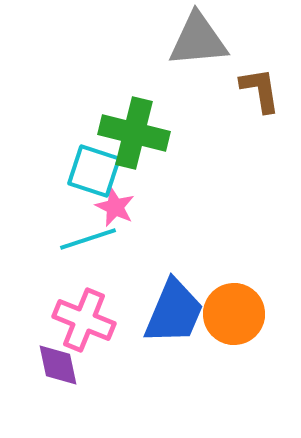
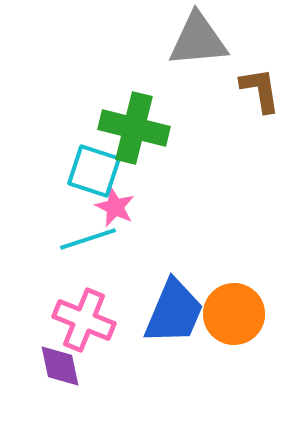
green cross: moved 5 px up
purple diamond: moved 2 px right, 1 px down
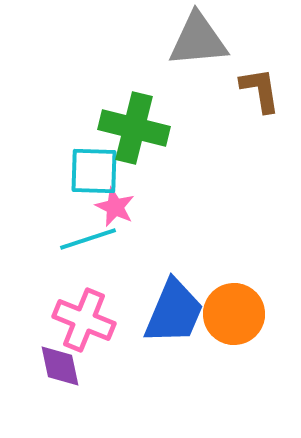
cyan square: rotated 16 degrees counterclockwise
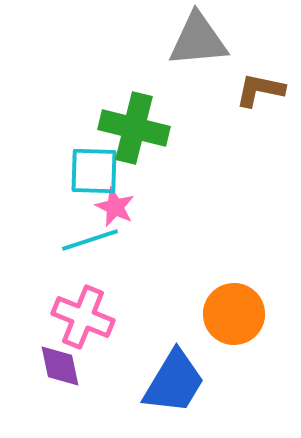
brown L-shape: rotated 69 degrees counterclockwise
cyan line: moved 2 px right, 1 px down
blue trapezoid: moved 70 px down; rotated 8 degrees clockwise
pink cross: moved 1 px left, 3 px up
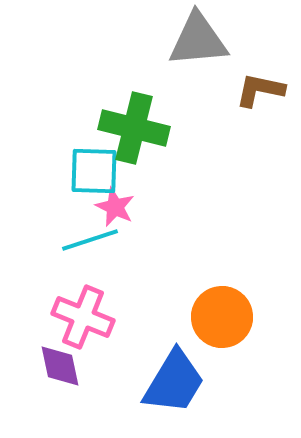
orange circle: moved 12 px left, 3 px down
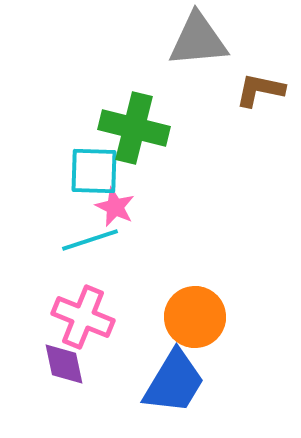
orange circle: moved 27 px left
purple diamond: moved 4 px right, 2 px up
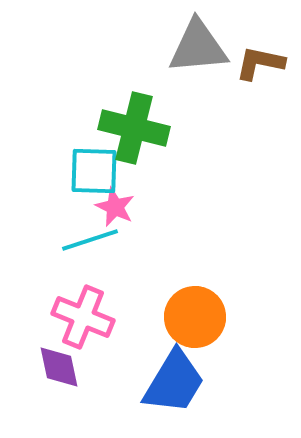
gray triangle: moved 7 px down
brown L-shape: moved 27 px up
purple diamond: moved 5 px left, 3 px down
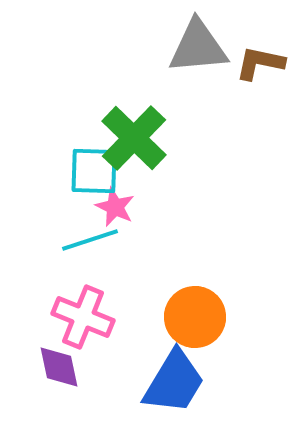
green cross: moved 10 px down; rotated 30 degrees clockwise
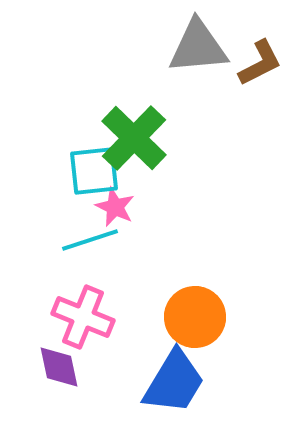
brown L-shape: rotated 141 degrees clockwise
cyan square: rotated 8 degrees counterclockwise
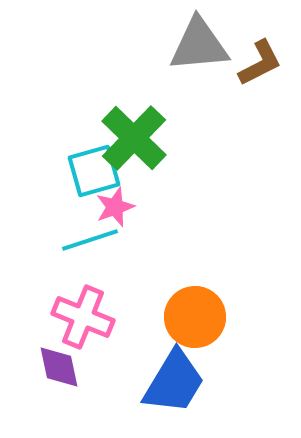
gray triangle: moved 1 px right, 2 px up
cyan square: rotated 10 degrees counterclockwise
pink star: rotated 27 degrees clockwise
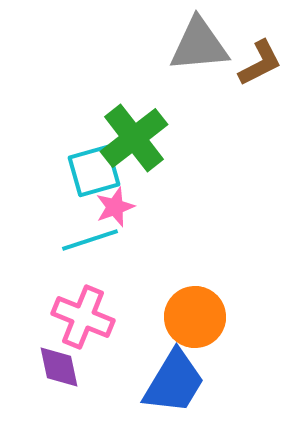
green cross: rotated 8 degrees clockwise
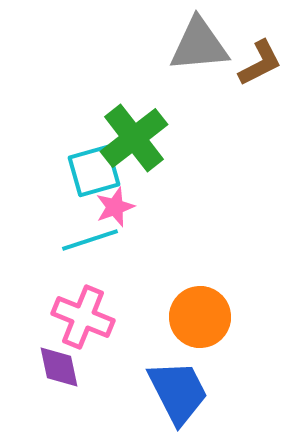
orange circle: moved 5 px right
blue trapezoid: moved 4 px right, 10 px down; rotated 58 degrees counterclockwise
